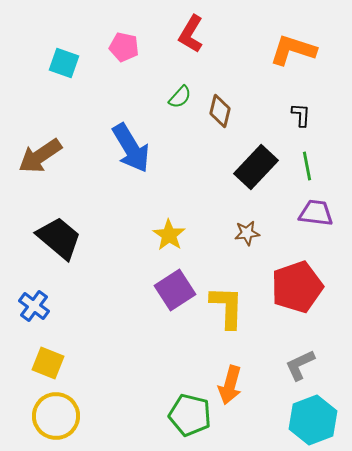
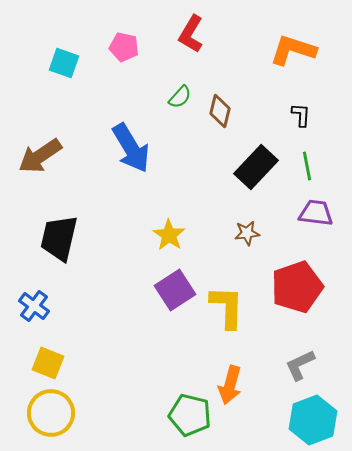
black trapezoid: rotated 117 degrees counterclockwise
yellow circle: moved 5 px left, 3 px up
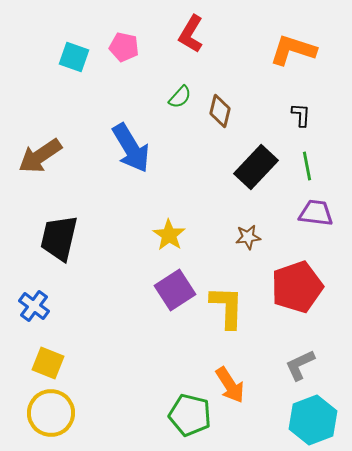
cyan square: moved 10 px right, 6 px up
brown star: moved 1 px right, 4 px down
orange arrow: rotated 48 degrees counterclockwise
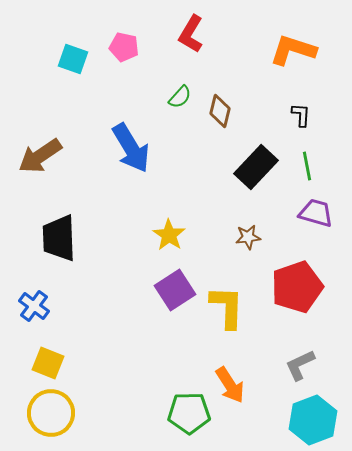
cyan square: moved 1 px left, 2 px down
purple trapezoid: rotated 9 degrees clockwise
black trapezoid: rotated 15 degrees counterclockwise
green pentagon: moved 1 px left, 2 px up; rotated 15 degrees counterclockwise
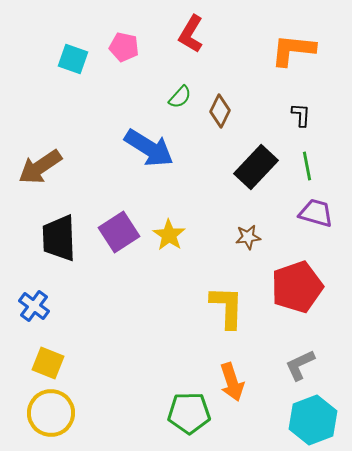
orange L-shape: rotated 12 degrees counterclockwise
brown diamond: rotated 12 degrees clockwise
blue arrow: moved 18 px right; rotated 27 degrees counterclockwise
brown arrow: moved 11 px down
purple square: moved 56 px left, 58 px up
orange arrow: moved 2 px right, 3 px up; rotated 15 degrees clockwise
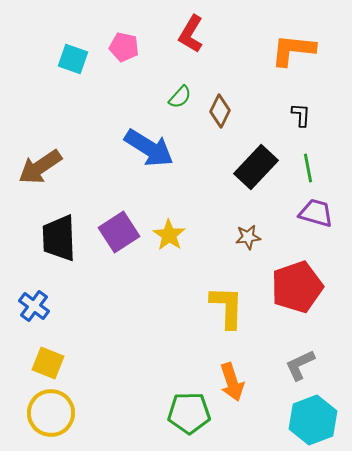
green line: moved 1 px right, 2 px down
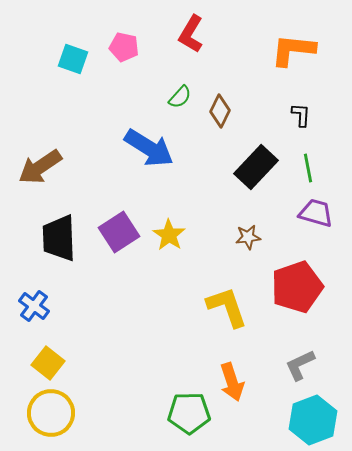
yellow L-shape: rotated 21 degrees counterclockwise
yellow square: rotated 16 degrees clockwise
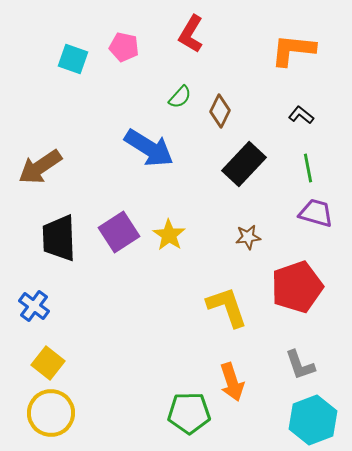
black L-shape: rotated 55 degrees counterclockwise
black rectangle: moved 12 px left, 3 px up
gray L-shape: rotated 84 degrees counterclockwise
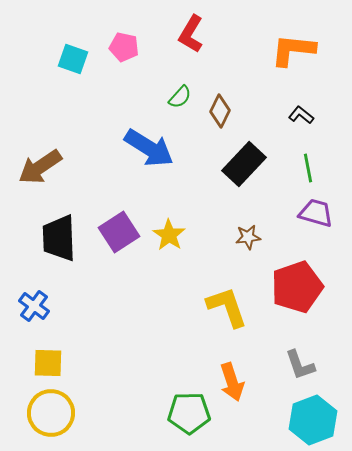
yellow square: rotated 36 degrees counterclockwise
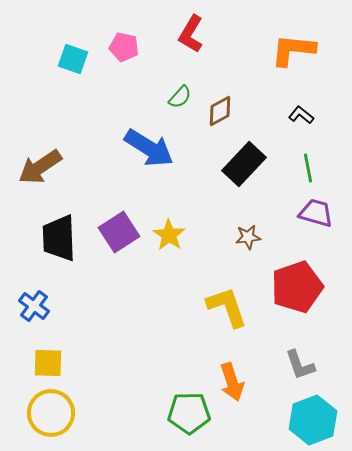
brown diamond: rotated 36 degrees clockwise
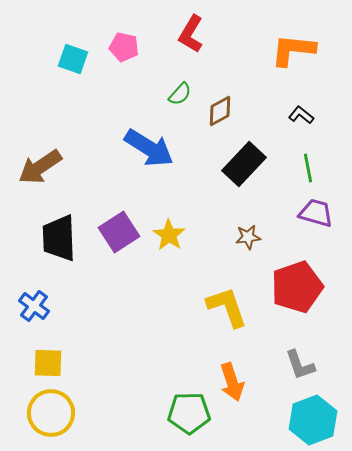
green semicircle: moved 3 px up
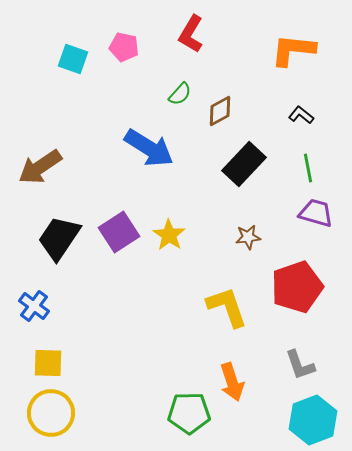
black trapezoid: rotated 36 degrees clockwise
